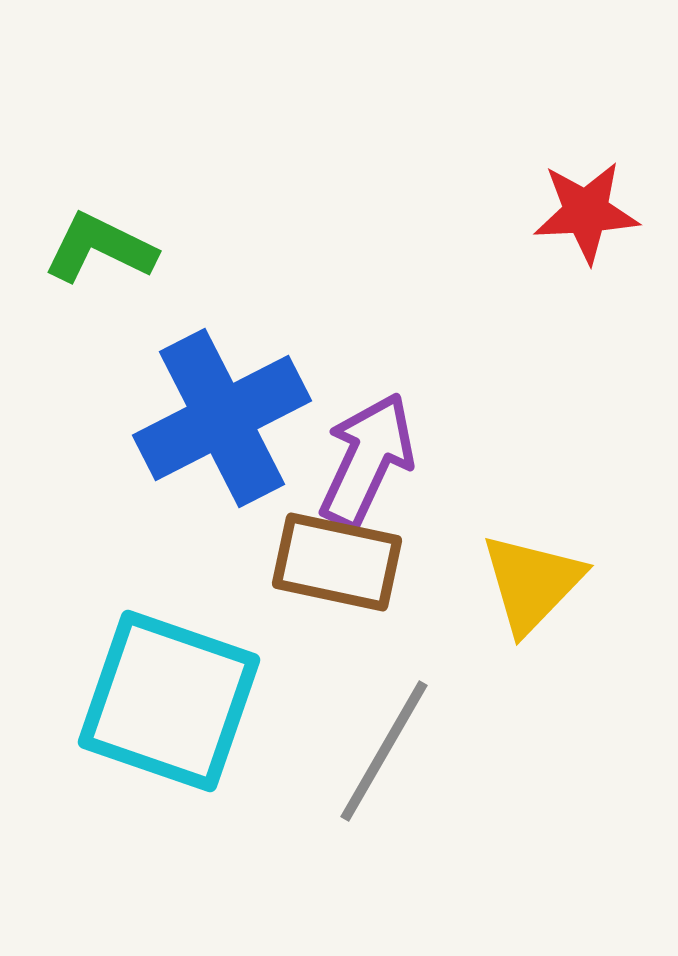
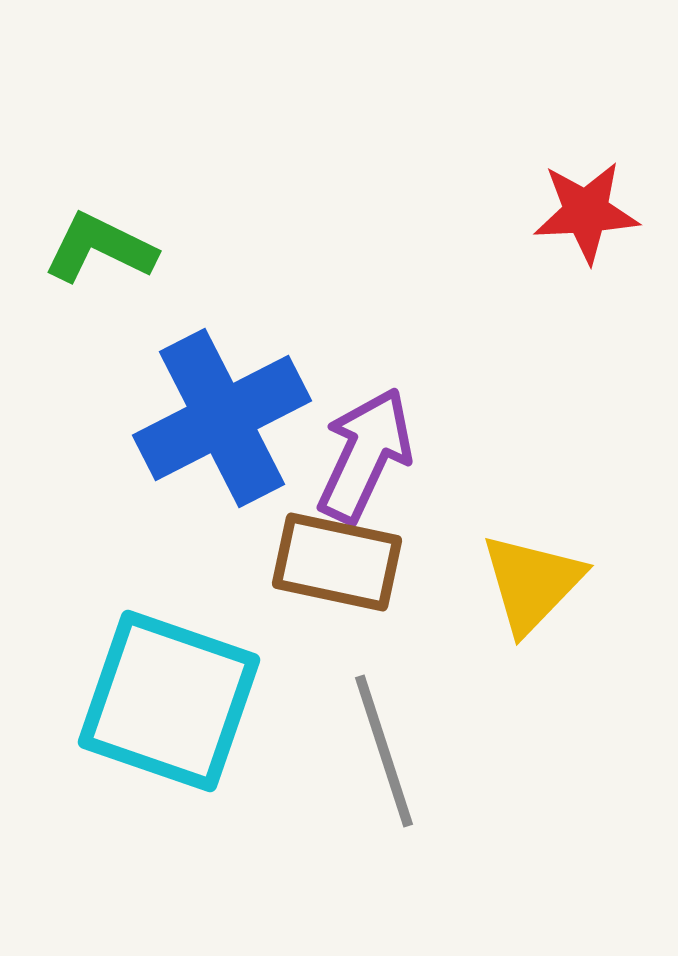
purple arrow: moved 2 px left, 5 px up
gray line: rotated 48 degrees counterclockwise
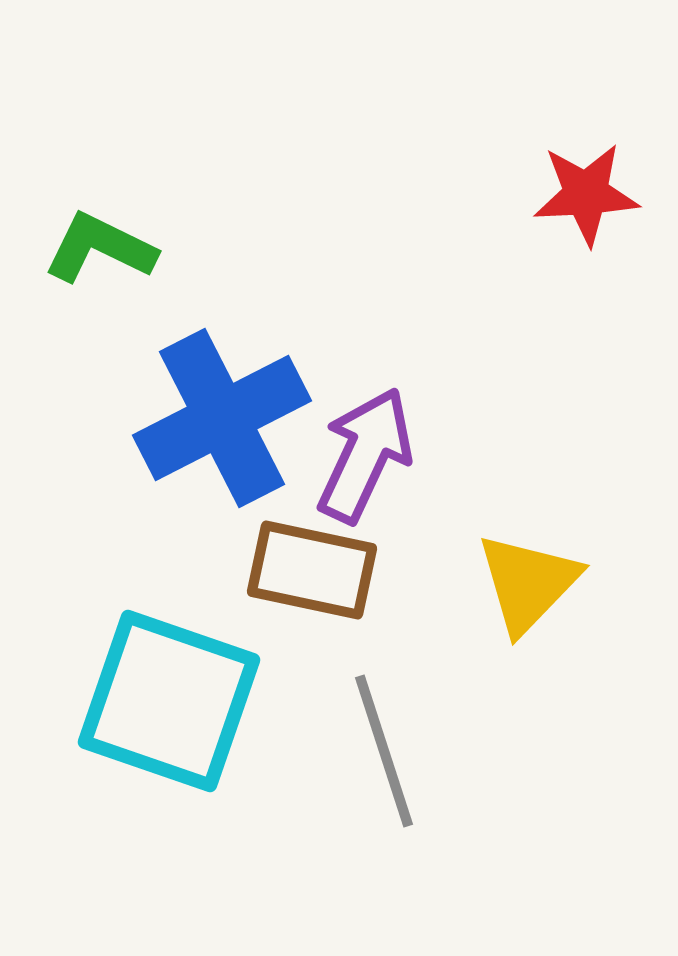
red star: moved 18 px up
brown rectangle: moved 25 px left, 8 px down
yellow triangle: moved 4 px left
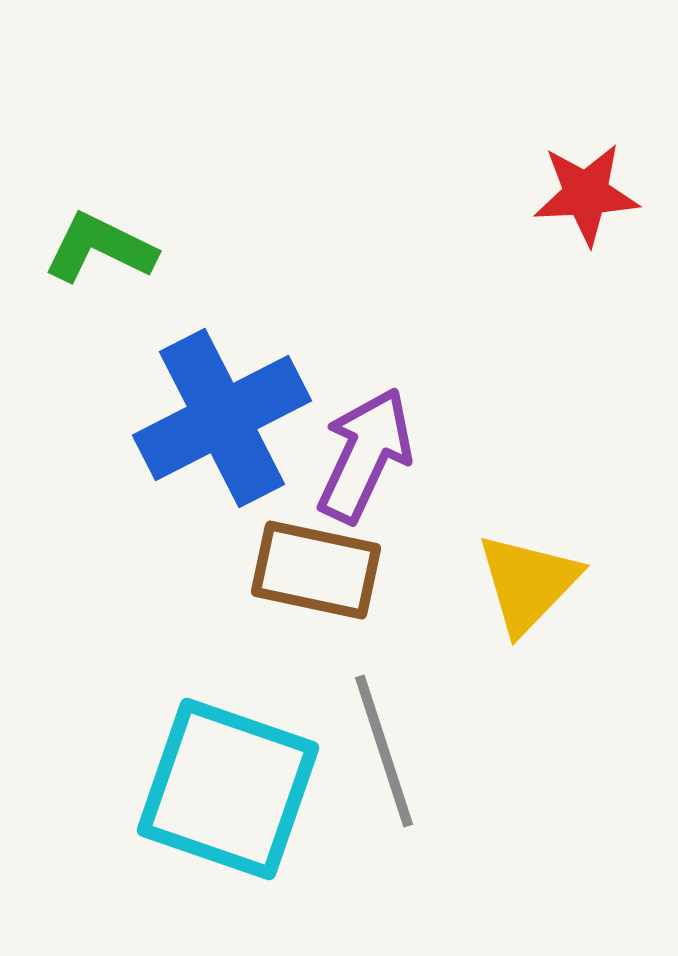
brown rectangle: moved 4 px right
cyan square: moved 59 px right, 88 px down
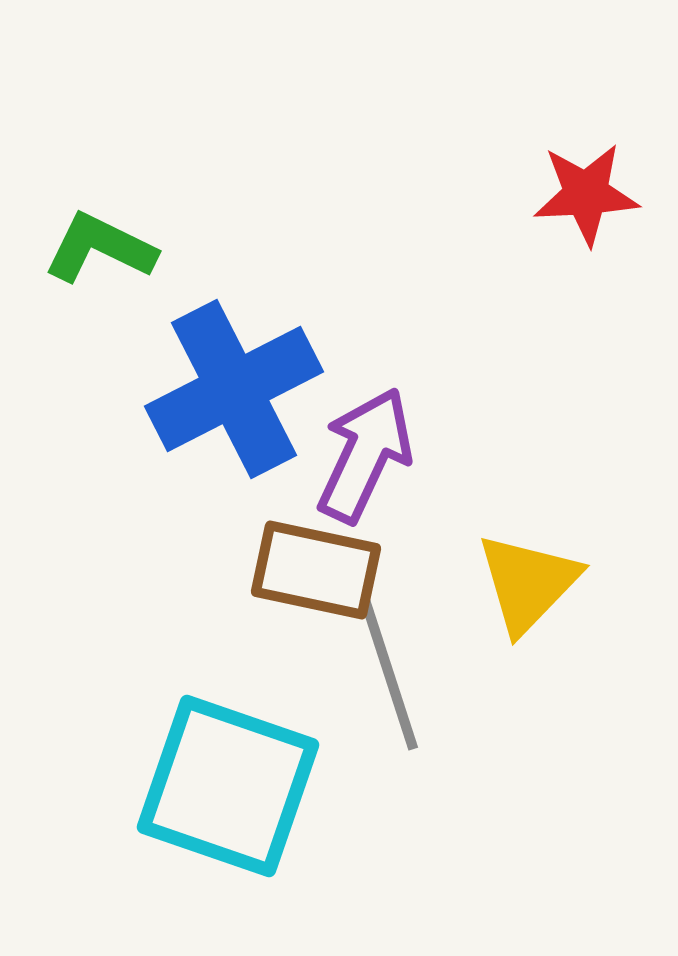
blue cross: moved 12 px right, 29 px up
gray line: moved 5 px right, 77 px up
cyan square: moved 3 px up
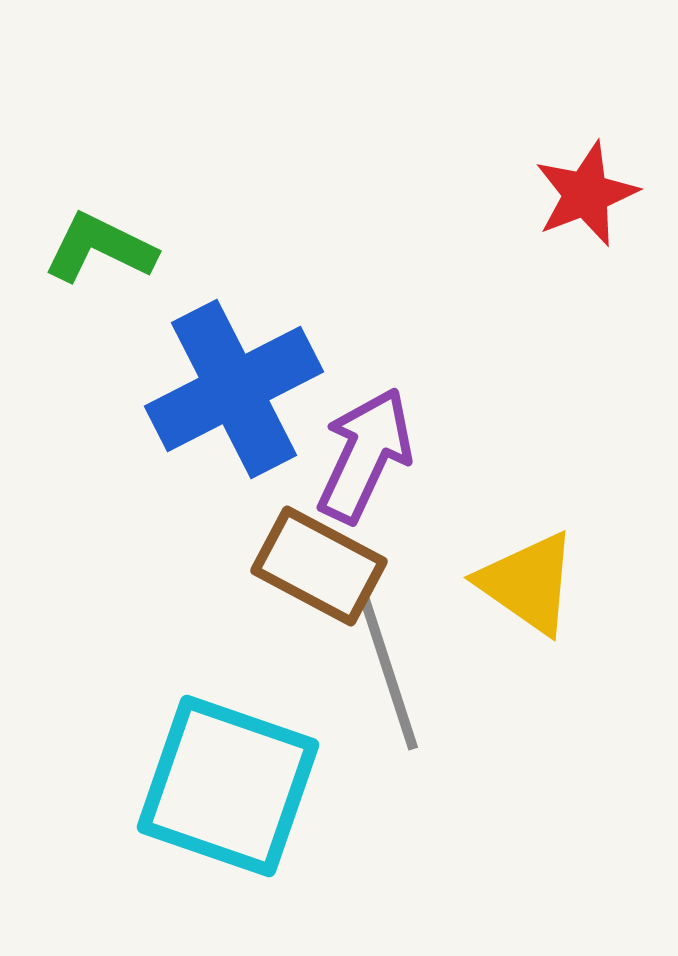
red star: rotated 18 degrees counterclockwise
brown rectangle: moved 3 px right, 4 px up; rotated 16 degrees clockwise
yellow triangle: rotated 39 degrees counterclockwise
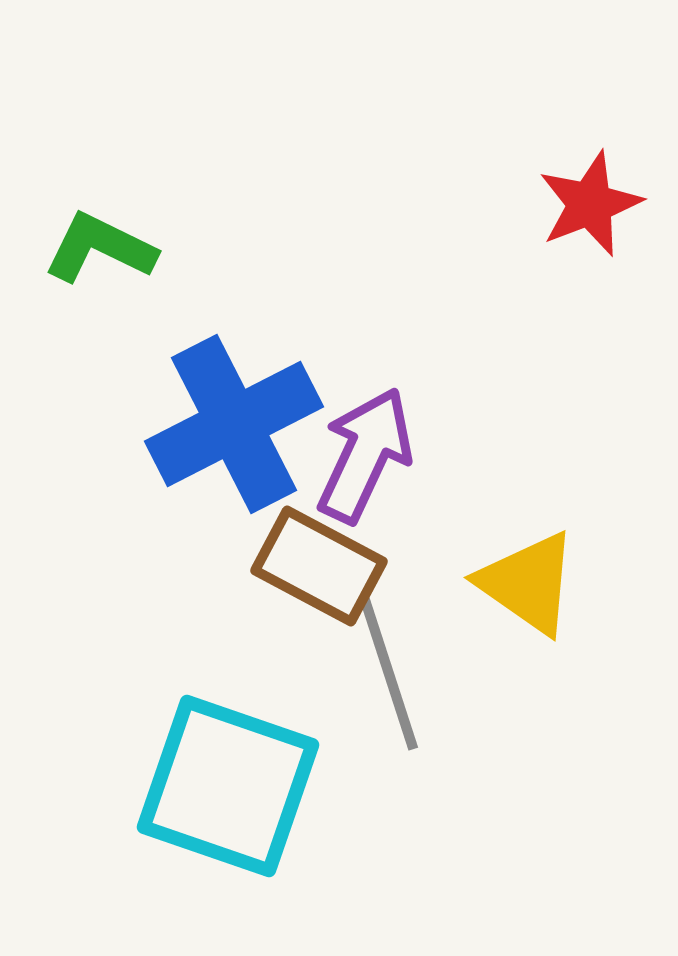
red star: moved 4 px right, 10 px down
blue cross: moved 35 px down
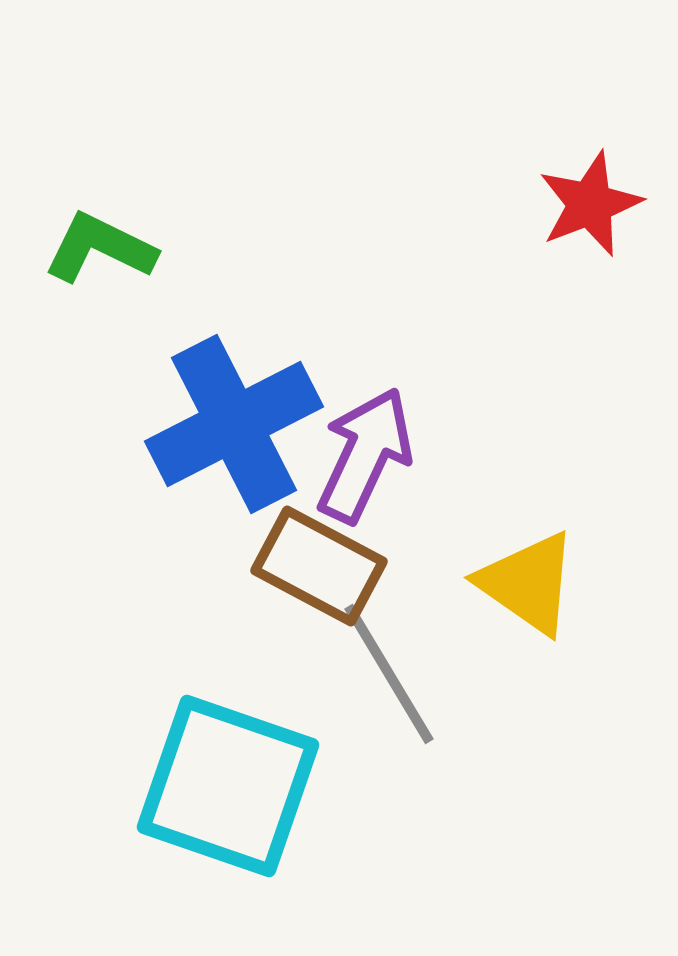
gray line: rotated 13 degrees counterclockwise
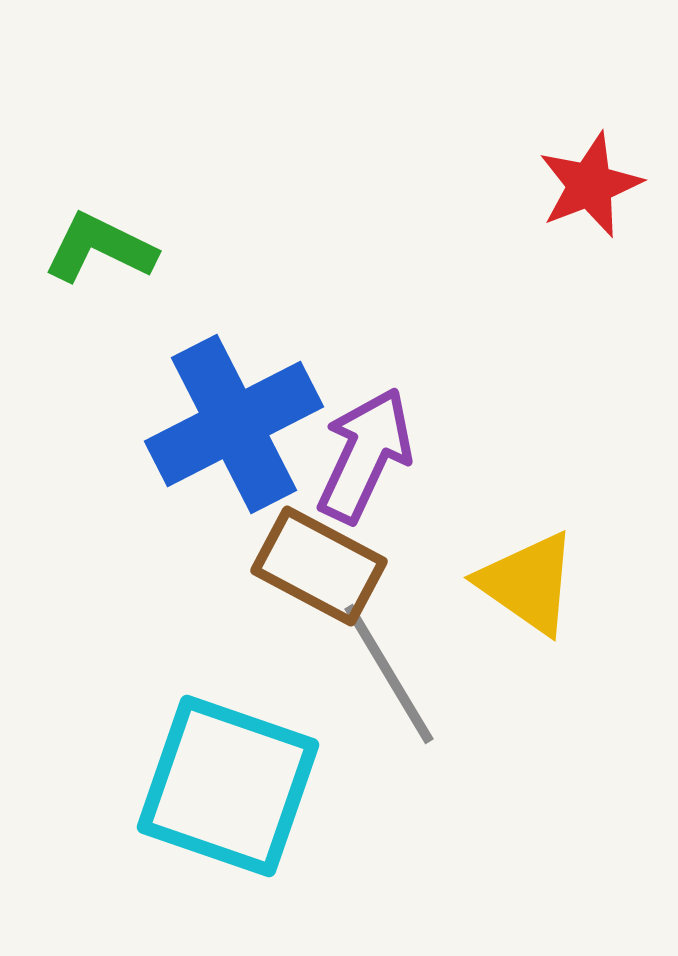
red star: moved 19 px up
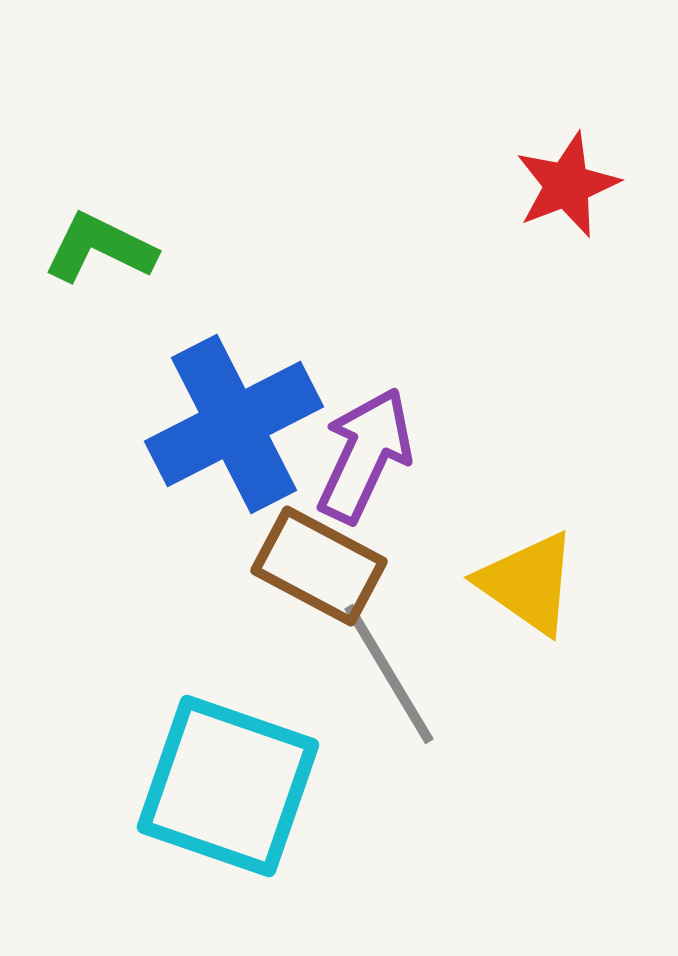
red star: moved 23 px left
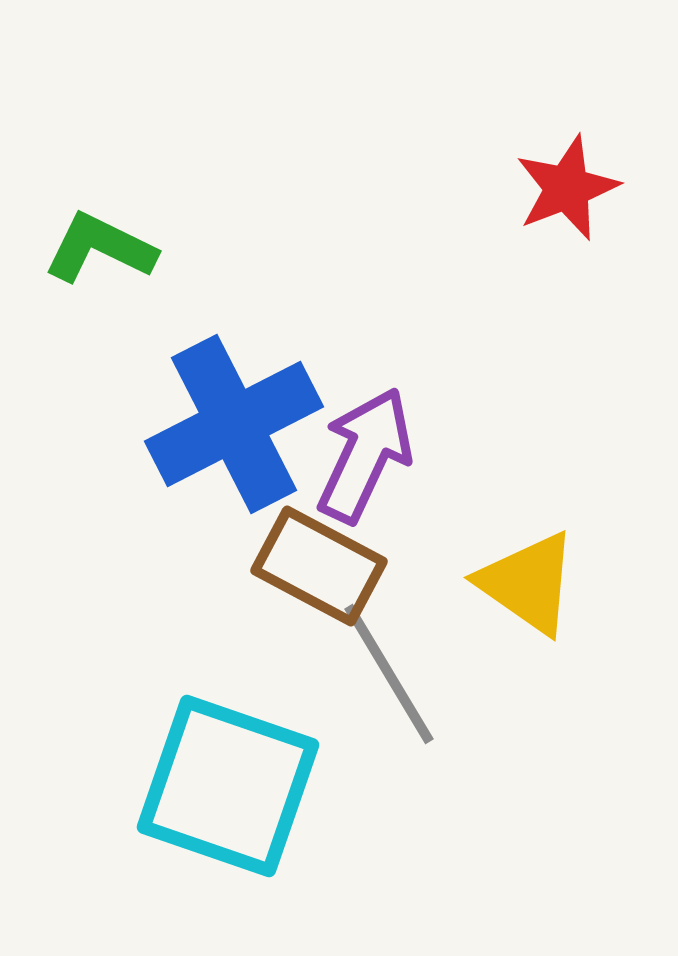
red star: moved 3 px down
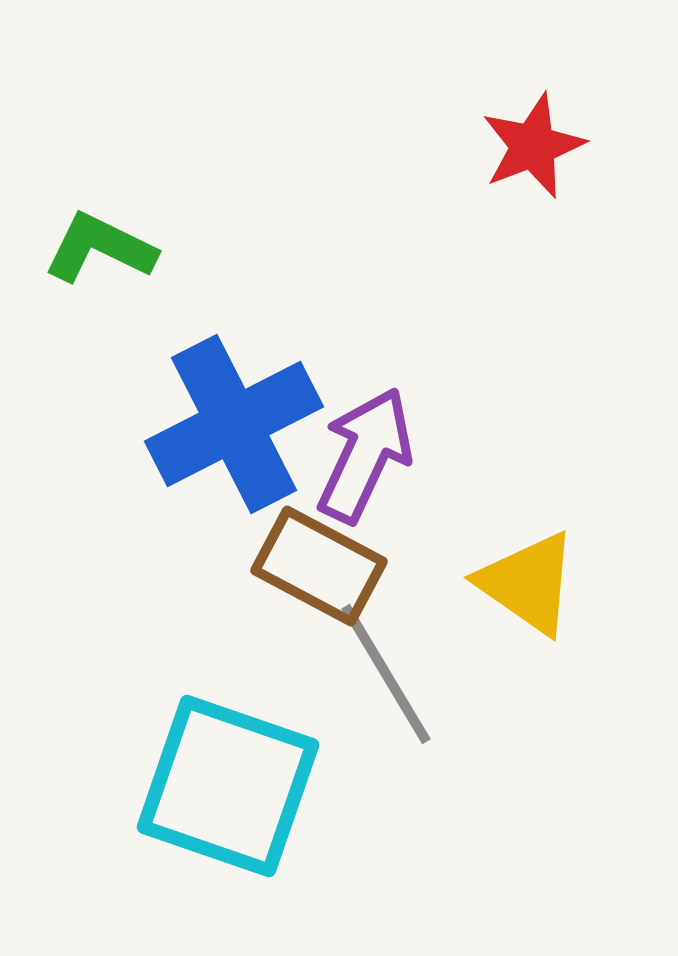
red star: moved 34 px left, 42 px up
gray line: moved 3 px left
